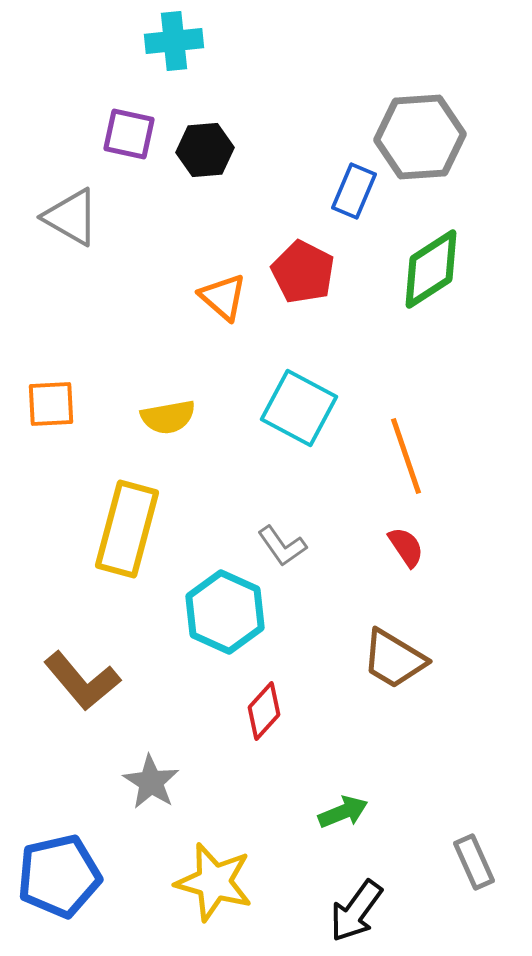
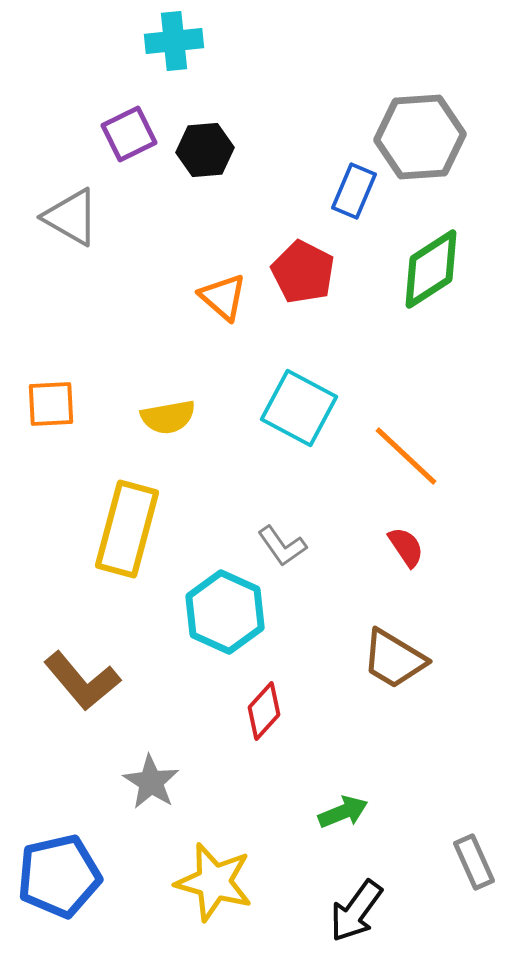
purple square: rotated 38 degrees counterclockwise
orange line: rotated 28 degrees counterclockwise
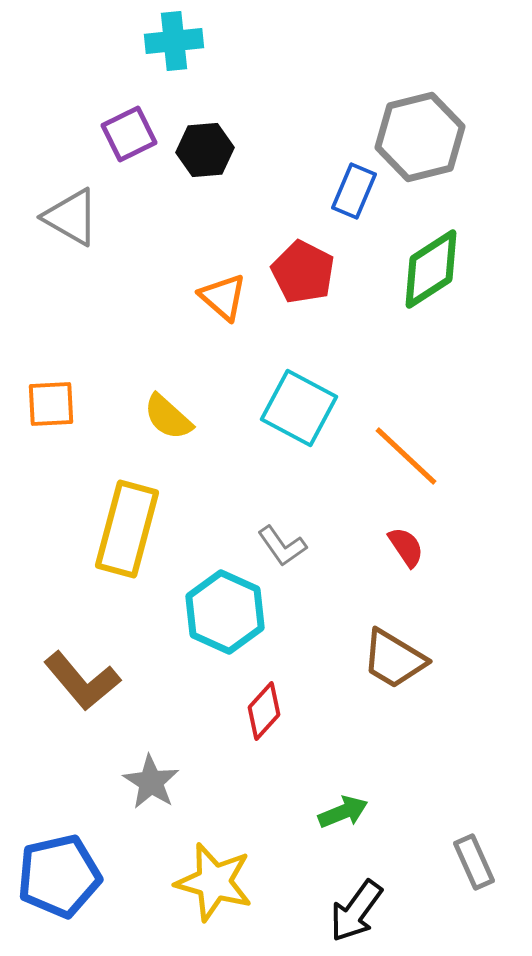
gray hexagon: rotated 10 degrees counterclockwise
yellow semicircle: rotated 52 degrees clockwise
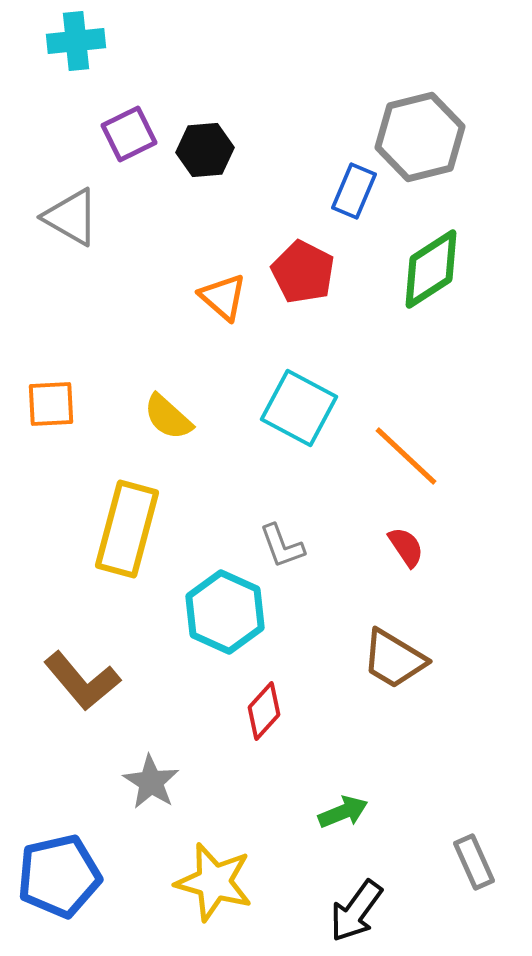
cyan cross: moved 98 px left
gray L-shape: rotated 15 degrees clockwise
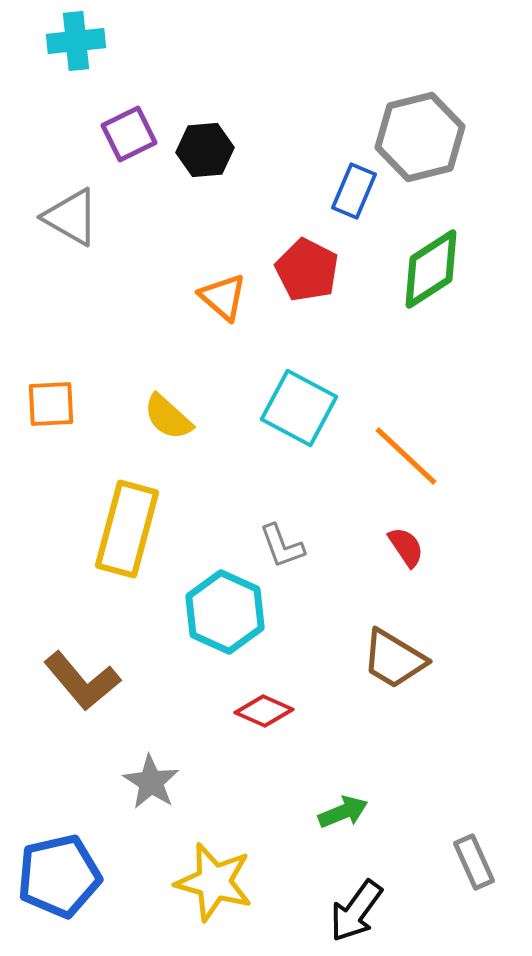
red pentagon: moved 4 px right, 2 px up
red diamond: rotated 72 degrees clockwise
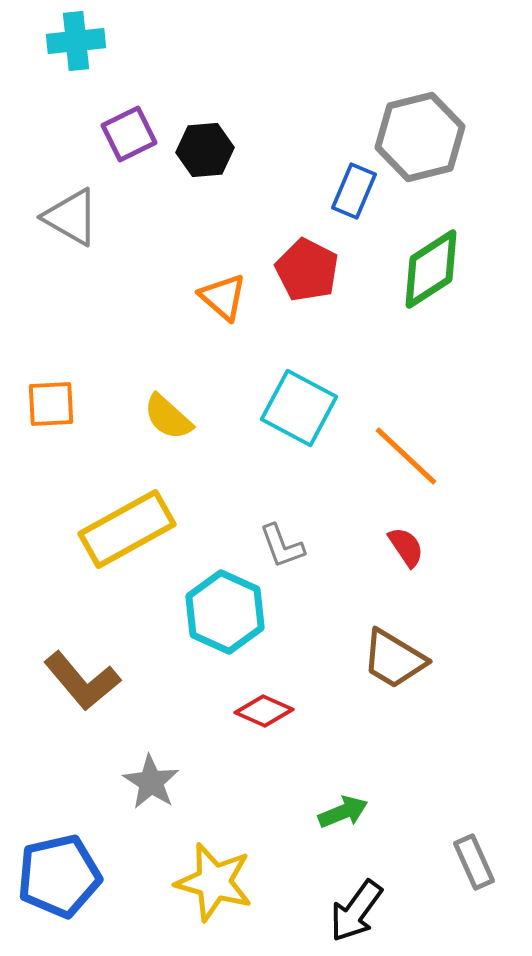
yellow rectangle: rotated 46 degrees clockwise
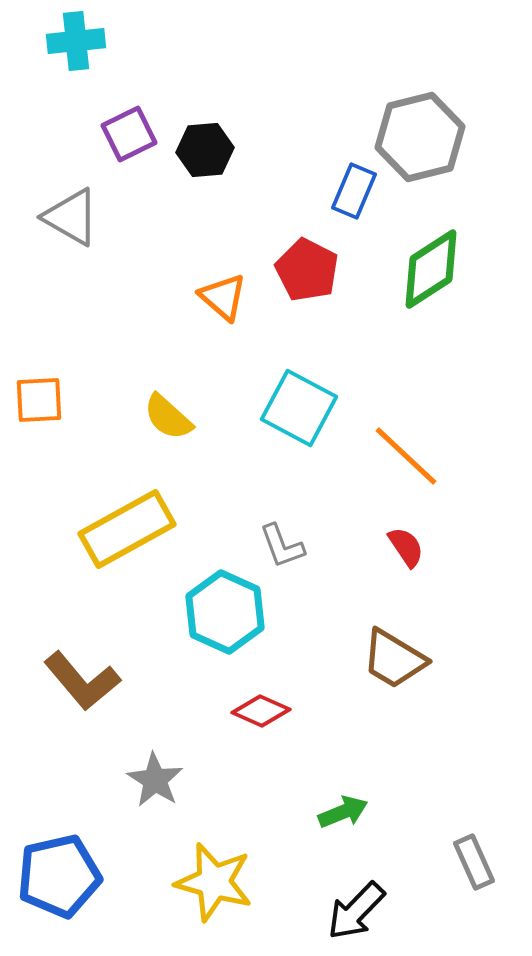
orange square: moved 12 px left, 4 px up
red diamond: moved 3 px left
gray star: moved 4 px right, 2 px up
black arrow: rotated 8 degrees clockwise
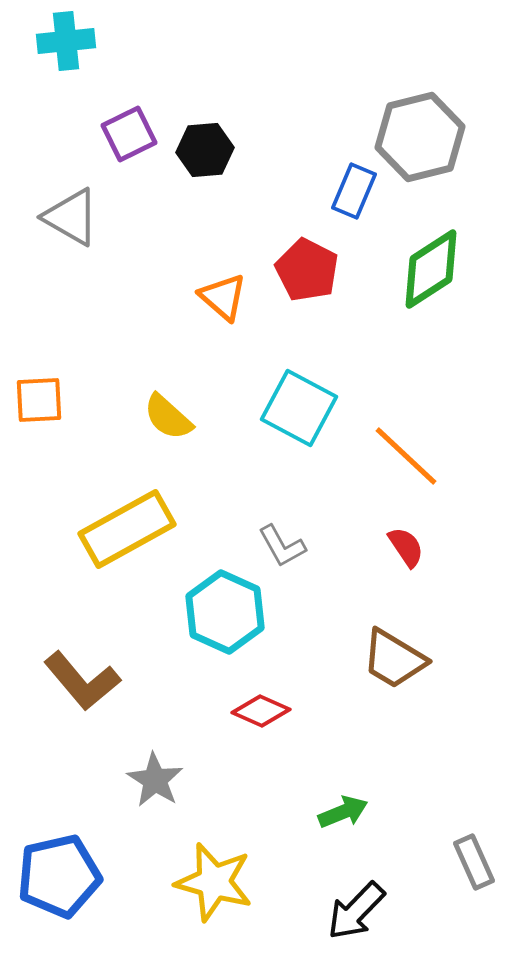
cyan cross: moved 10 px left
gray L-shape: rotated 9 degrees counterclockwise
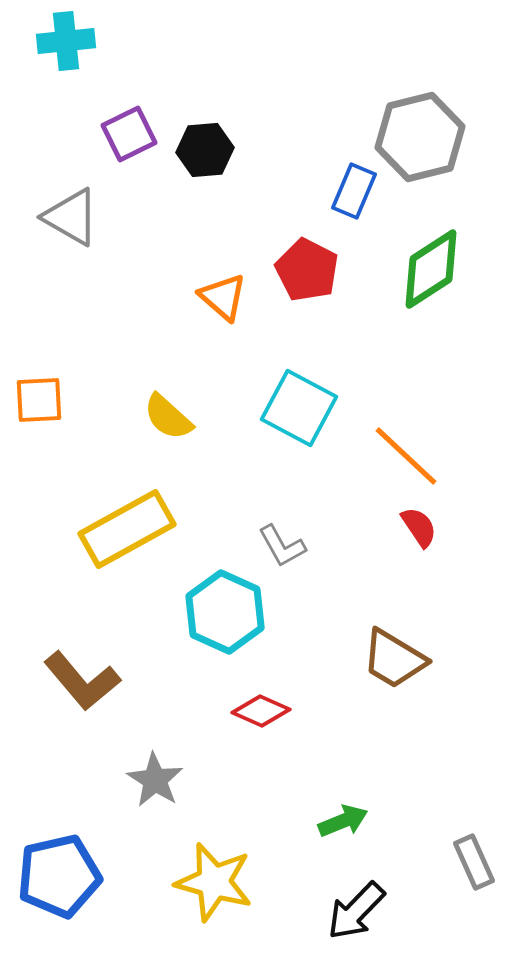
red semicircle: moved 13 px right, 20 px up
green arrow: moved 9 px down
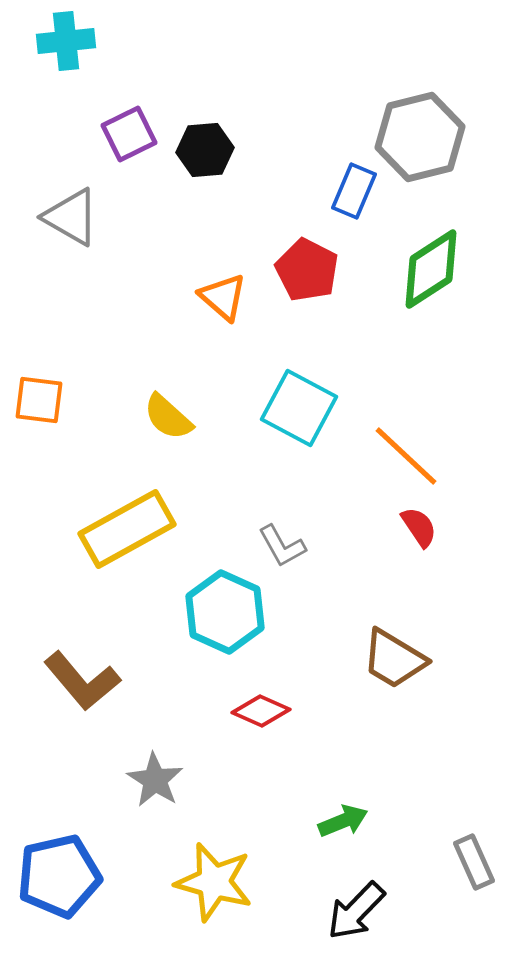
orange square: rotated 10 degrees clockwise
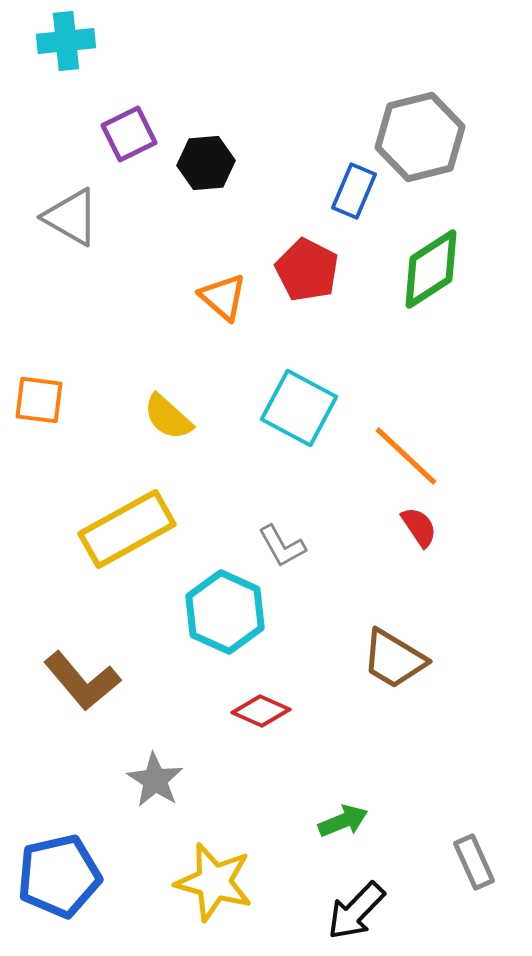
black hexagon: moved 1 px right, 13 px down
